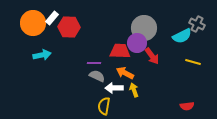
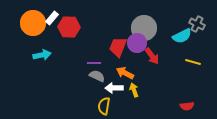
red trapezoid: moved 2 px left, 4 px up; rotated 70 degrees counterclockwise
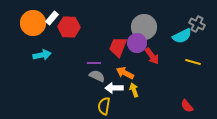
gray circle: moved 1 px up
red semicircle: rotated 56 degrees clockwise
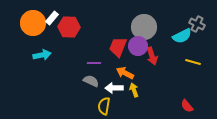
purple circle: moved 1 px right, 3 px down
red arrow: rotated 18 degrees clockwise
gray semicircle: moved 6 px left, 5 px down
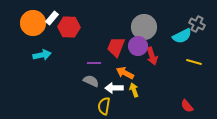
red trapezoid: moved 2 px left
yellow line: moved 1 px right
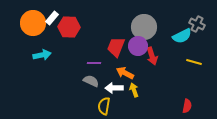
red semicircle: rotated 128 degrees counterclockwise
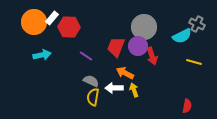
orange circle: moved 1 px right, 1 px up
purple line: moved 8 px left, 7 px up; rotated 32 degrees clockwise
yellow semicircle: moved 11 px left, 9 px up
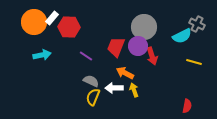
yellow semicircle: rotated 12 degrees clockwise
